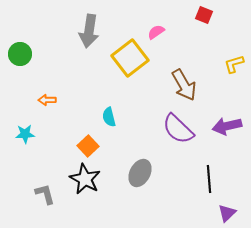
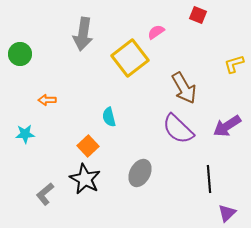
red square: moved 6 px left
gray arrow: moved 6 px left, 3 px down
brown arrow: moved 3 px down
purple arrow: rotated 20 degrees counterclockwise
gray L-shape: rotated 115 degrees counterclockwise
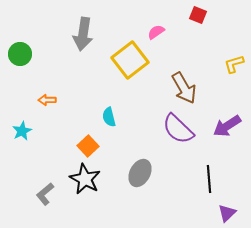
yellow square: moved 2 px down
cyan star: moved 3 px left, 3 px up; rotated 24 degrees counterclockwise
